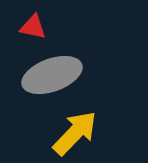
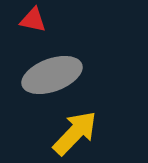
red triangle: moved 7 px up
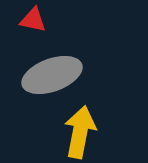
yellow arrow: moved 5 px right, 1 px up; rotated 33 degrees counterclockwise
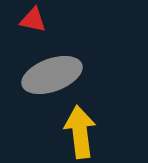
yellow arrow: rotated 18 degrees counterclockwise
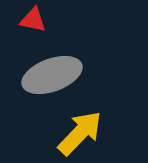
yellow arrow: moved 1 px down; rotated 51 degrees clockwise
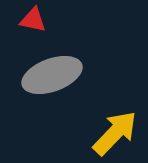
yellow arrow: moved 35 px right
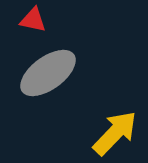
gray ellipse: moved 4 px left, 2 px up; rotated 16 degrees counterclockwise
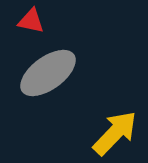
red triangle: moved 2 px left, 1 px down
